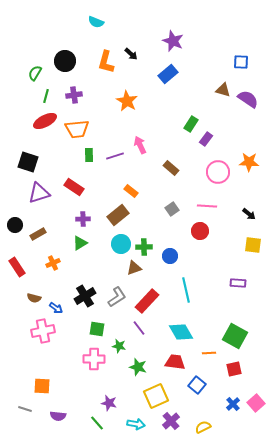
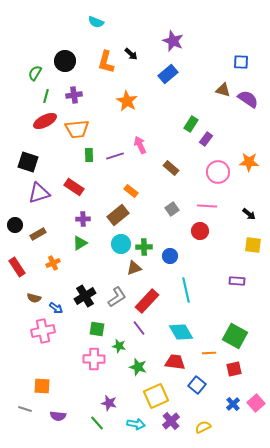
purple rectangle at (238, 283): moved 1 px left, 2 px up
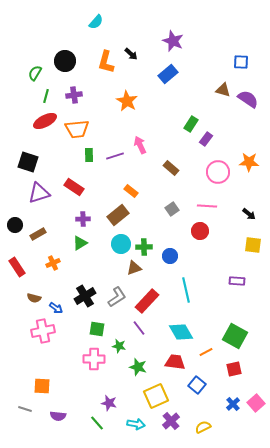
cyan semicircle at (96, 22): rotated 70 degrees counterclockwise
orange line at (209, 353): moved 3 px left, 1 px up; rotated 24 degrees counterclockwise
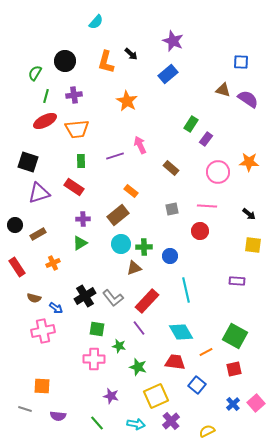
green rectangle at (89, 155): moved 8 px left, 6 px down
gray square at (172, 209): rotated 24 degrees clockwise
gray L-shape at (117, 297): moved 4 px left, 1 px down; rotated 85 degrees clockwise
purple star at (109, 403): moved 2 px right, 7 px up
yellow semicircle at (203, 427): moved 4 px right, 4 px down
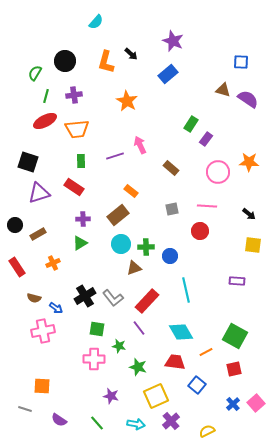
green cross at (144, 247): moved 2 px right
purple semicircle at (58, 416): moved 1 px right, 4 px down; rotated 28 degrees clockwise
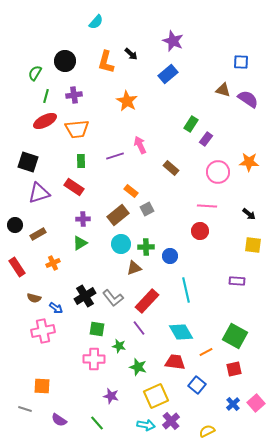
gray square at (172, 209): moved 25 px left; rotated 16 degrees counterclockwise
cyan arrow at (136, 424): moved 10 px right, 1 px down
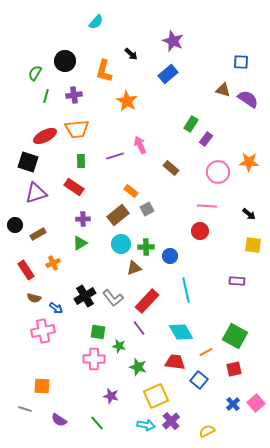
orange L-shape at (106, 62): moved 2 px left, 9 px down
red ellipse at (45, 121): moved 15 px down
purple triangle at (39, 193): moved 3 px left
red rectangle at (17, 267): moved 9 px right, 3 px down
green square at (97, 329): moved 1 px right, 3 px down
blue square at (197, 385): moved 2 px right, 5 px up
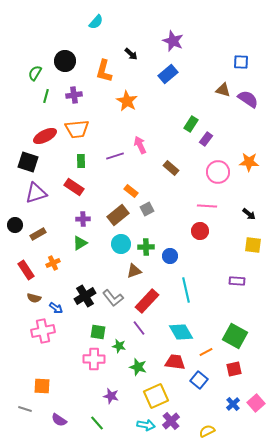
brown triangle at (134, 268): moved 3 px down
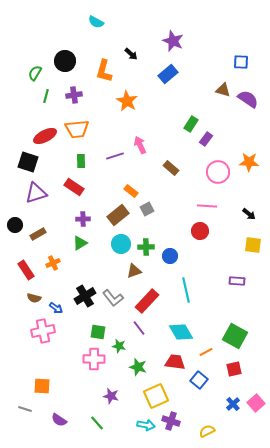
cyan semicircle at (96, 22): rotated 77 degrees clockwise
purple cross at (171, 421): rotated 30 degrees counterclockwise
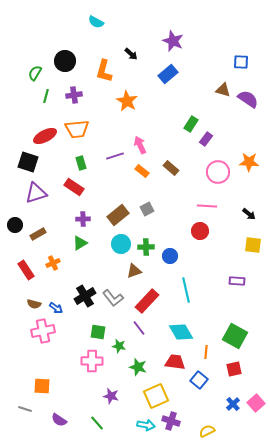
green rectangle at (81, 161): moved 2 px down; rotated 16 degrees counterclockwise
orange rectangle at (131, 191): moved 11 px right, 20 px up
brown semicircle at (34, 298): moved 6 px down
orange line at (206, 352): rotated 56 degrees counterclockwise
pink cross at (94, 359): moved 2 px left, 2 px down
